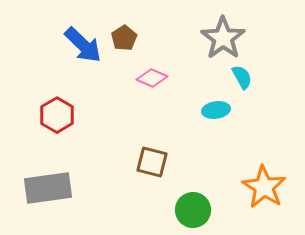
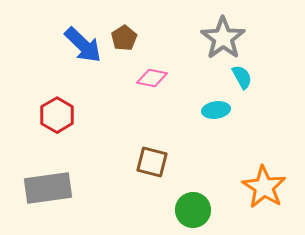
pink diamond: rotated 12 degrees counterclockwise
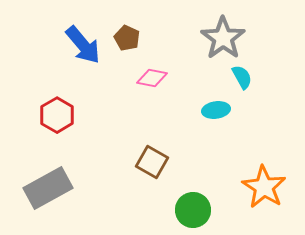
brown pentagon: moved 3 px right; rotated 15 degrees counterclockwise
blue arrow: rotated 6 degrees clockwise
brown square: rotated 16 degrees clockwise
gray rectangle: rotated 21 degrees counterclockwise
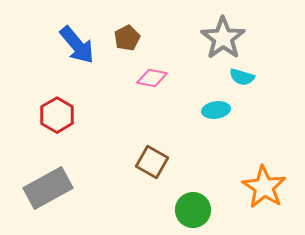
brown pentagon: rotated 20 degrees clockwise
blue arrow: moved 6 px left
cyan semicircle: rotated 135 degrees clockwise
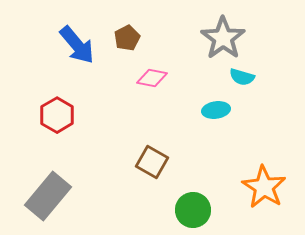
gray rectangle: moved 8 px down; rotated 21 degrees counterclockwise
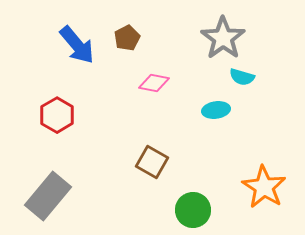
pink diamond: moved 2 px right, 5 px down
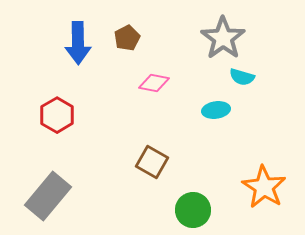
blue arrow: moved 1 px right, 2 px up; rotated 39 degrees clockwise
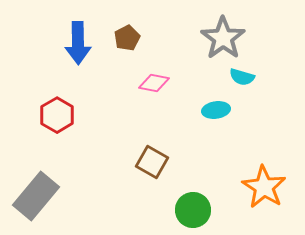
gray rectangle: moved 12 px left
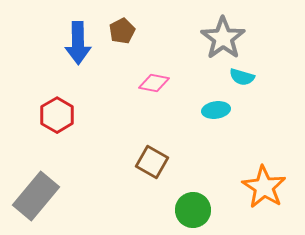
brown pentagon: moved 5 px left, 7 px up
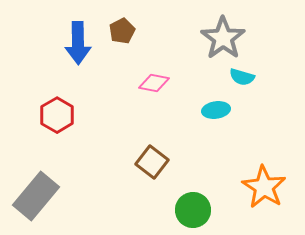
brown square: rotated 8 degrees clockwise
